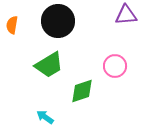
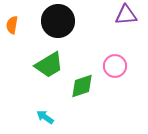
green diamond: moved 5 px up
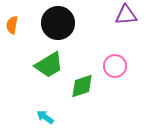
black circle: moved 2 px down
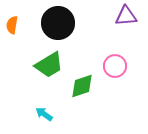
purple triangle: moved 1 px down
cyan arrow: moved 1 px left, 3 px up
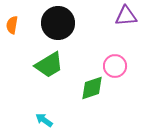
green diamond: moved 10 px right, 2 px down
cyan arrow: moved 6 px down
